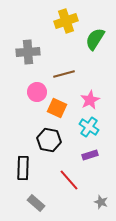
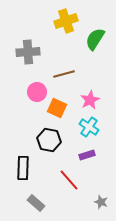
purple rectangle: moved 3 px left
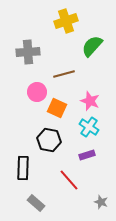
green semicircle: moved 3 px left, 7 px down; rotated 10 degrees clockwise
pink star: moved 1 px down; rotated 24 degrees counterclockwise
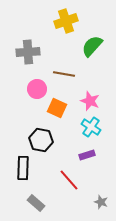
brown line: rotated 25 degrees clockwise
pink circle: moved 3 px up
cyan cross: moved 2 px right
black hexagon: moved 8 px left
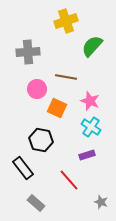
brown line: moved 2 px right, 3 px down
black rectangle: rotated 40 degrees counterclockwise
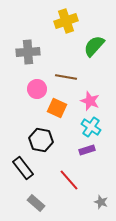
green semicircle: moved 2 px right
purple rectangle: moved 5 px up
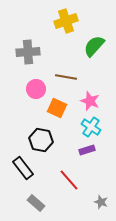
pink circle: moved 1 px left
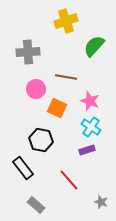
gray rectangle: moved 2 px down
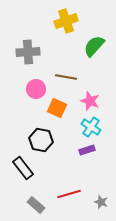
red line: moved 14 px down; rotated 65 degrees counterclockwise
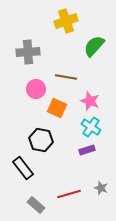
gray star: moved 14 px up
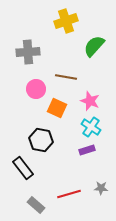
gray star: rotated 16 degrees counterclockwise
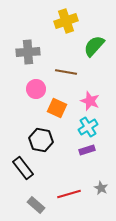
brown line: moved 5 px up
cyan cross: moved 3 px left; rotated 24 degrees clockwise
gray star: rotated 24 degrees clockwise
